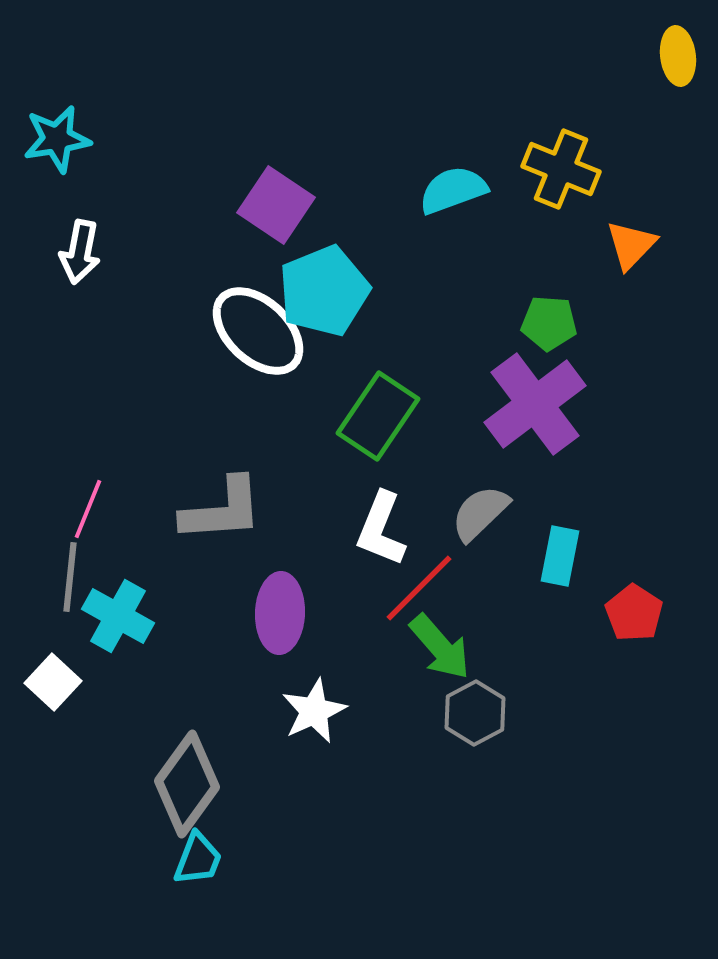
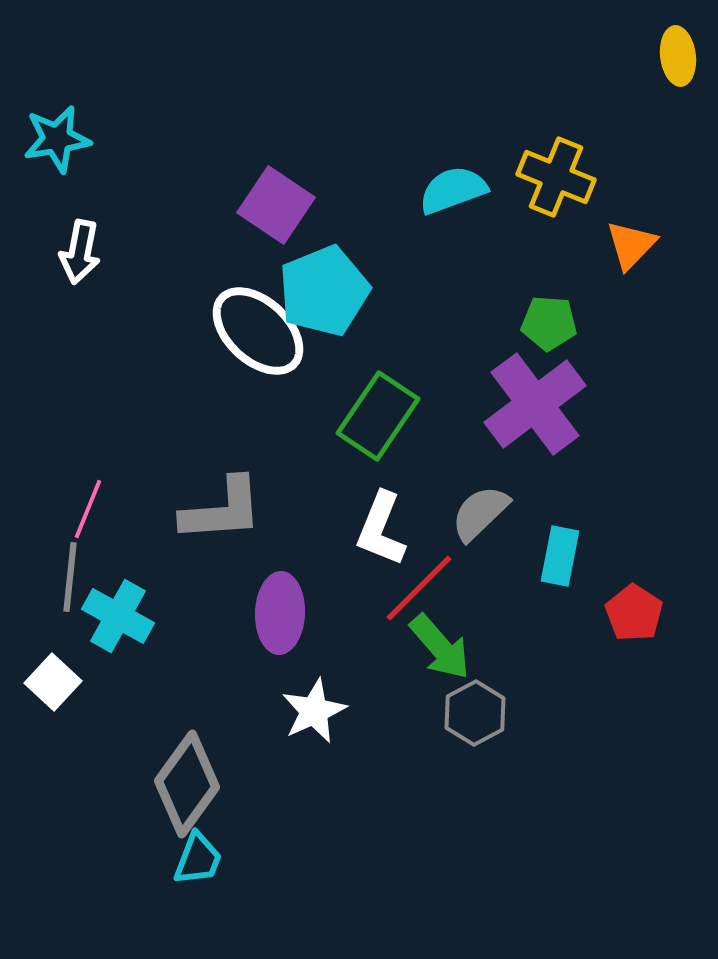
yellow cross: moved 5 px left, 8 px down
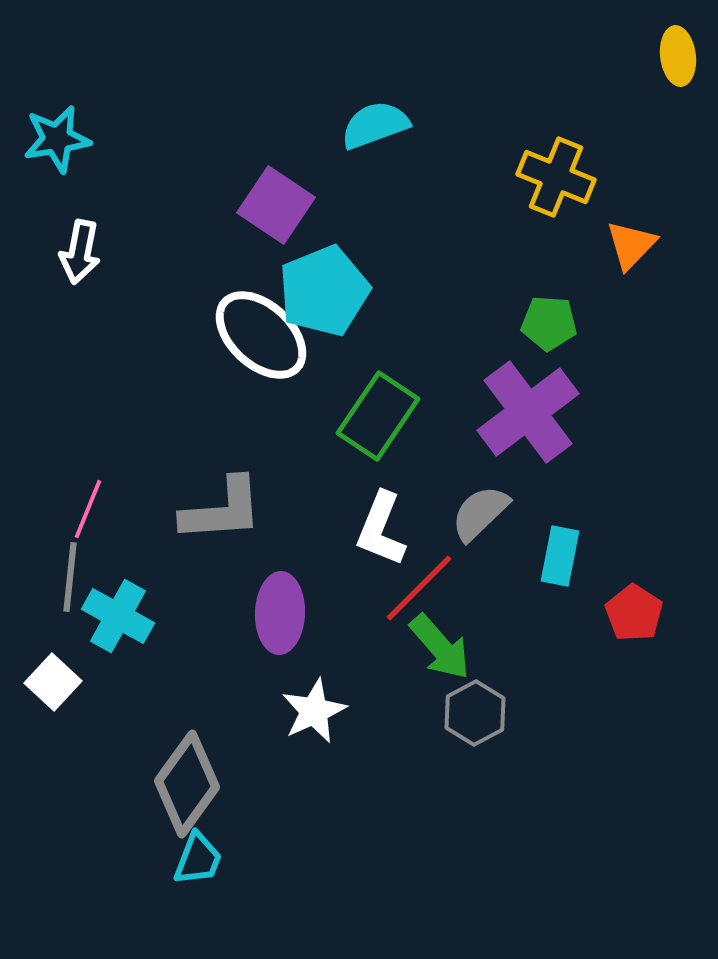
cyan semicircle: moved 78 px left, 65 px up
white ellipse: moved 3 px right, 4 px down
purple cross: moved 7 px left, 8 px down
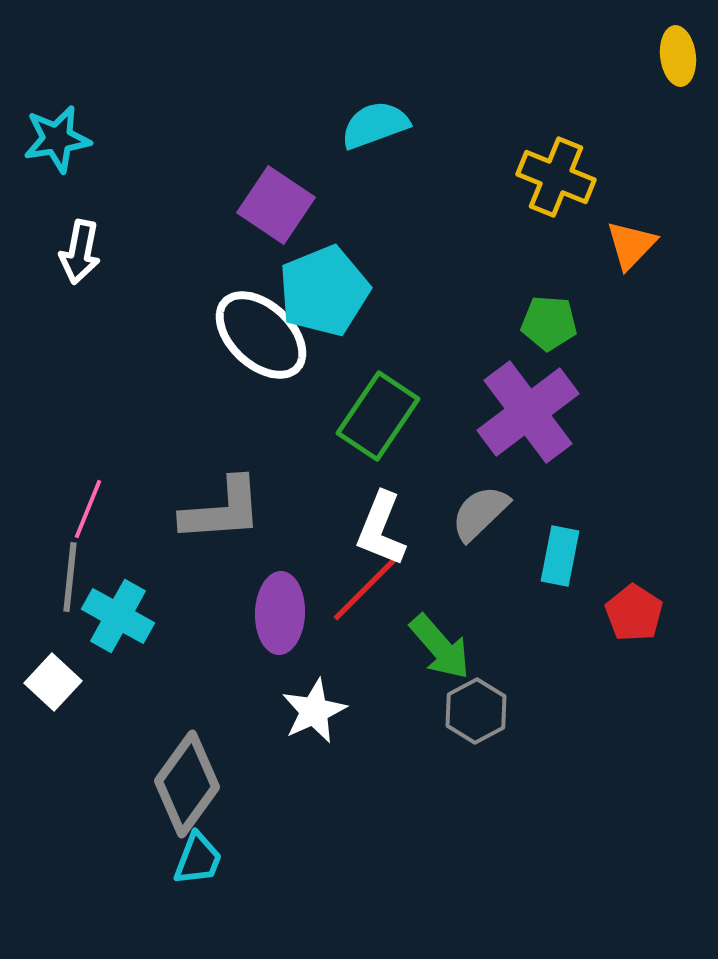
red line: moved 53 px left
gray hexagon: moved 1 px right, 2 px up
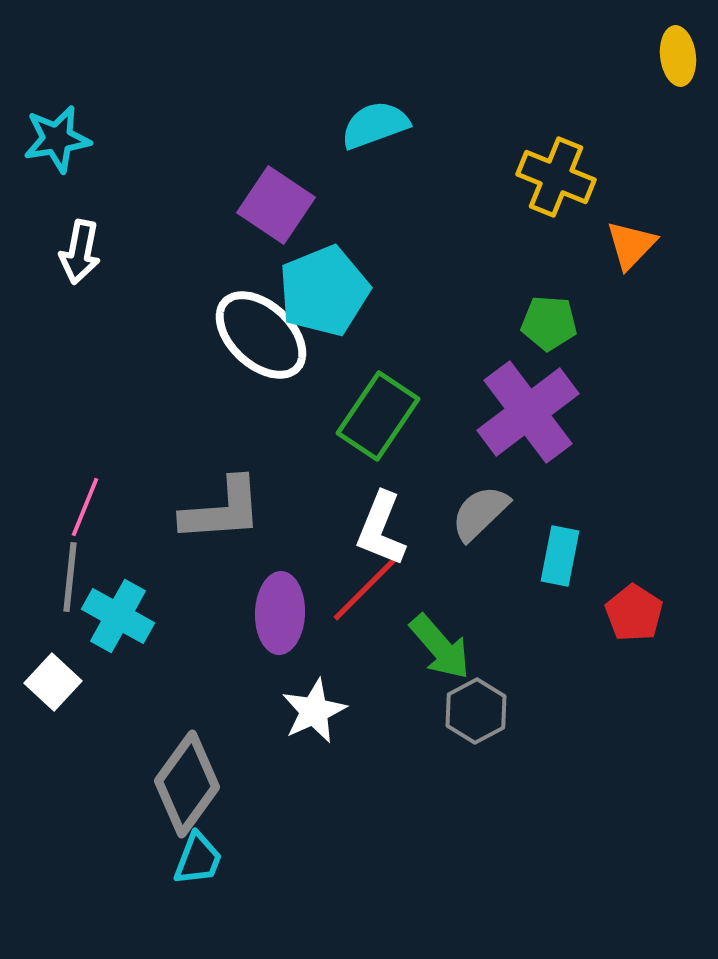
pink line: moved 3 px left, 2 px up
